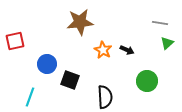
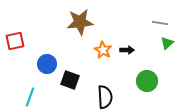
black arrow: rotated 24 degrees counterclockwise
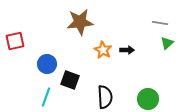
green circle: moved 1 px right, 18 px down
cyan line: moved 16 px right
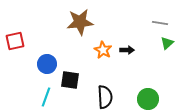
black square: rotated 12 degrees counterclockwise
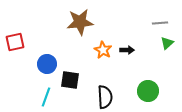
gray line: rotated 14 degrees counterclockwise
red square: moved 1 px down
green circle: moved 8 px up
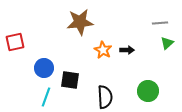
blue circle: moved 3 px left, 4 px down
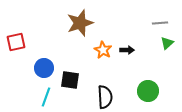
brown star: moved 1 px down; rotated 12 degrees counterclockwise
red square: moved 1 px right
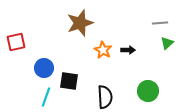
black arrow: moved 1 px right
black square: moved 1 px left, 1 px down
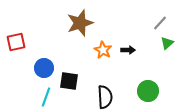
gray line: rotated 42 degrees counterclockwise
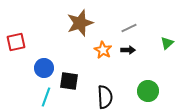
gray line: moved 31 px left, 5 px down; rotated 21 degrees clockwise
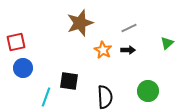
blue circle: moved 21 px left
